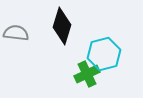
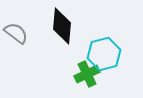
black diamond: rotated 12 degrees counterclockwise
gray semicircle: rotated 30 degrees clockwise
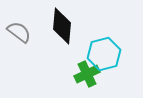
gray semicircle: moved 3 px right, 1 px up
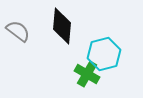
gray semicircle: moved 1 px left, 1 px up
green cross: rotated 35 degrees counterclockwise
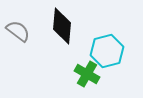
cyan hexagon: moved 3 px right, 3 px up
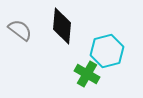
gray semicircle: moved 2 px right, 1 px up
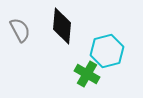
gray semicircle: rotated 25 degrees clockwise
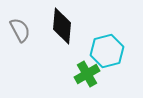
green cross: rotated 30 degrees clockwise
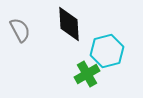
black diamond: moved 7 px right, 2 px up; rotated 9 degrees counterclockwise
